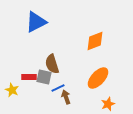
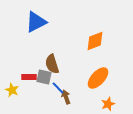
blue line: rotated 72 degrees clockwise
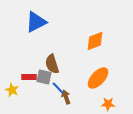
orange star: rotated 24 degrees clockwise
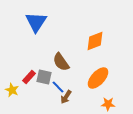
blue triangle: rotated 30 degrees counterclockwise
brown semicircle: moved 9 px right, 2 px up; rotated 18 degrees counterclockwise
red rectangle: rotated 48 degrees counterclockwise
blue line: moved 1 px up
brown arrow: rotated 128 degrees counterclockwise
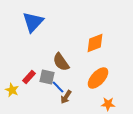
blue triangle: moved 3 px left; rotated 10 degrees clockwise
orange diamond: moved 2 px down
gray square: moved 3 px right
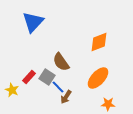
orange diamond: moved 4 px right, 1 px up
gray square: rotated 21 degrees clockwise
